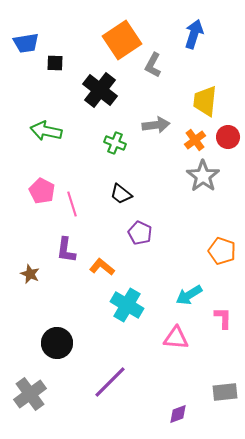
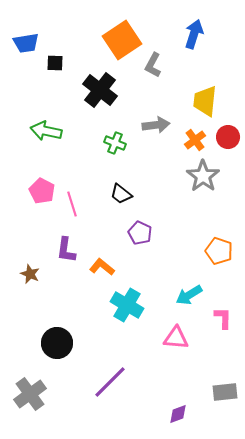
orange pentagon: moved 3 px left
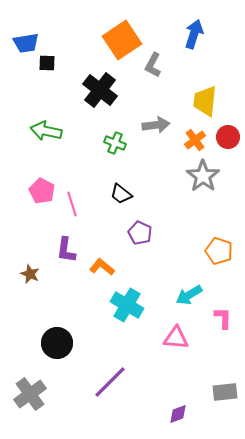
black square: moved 8 px left
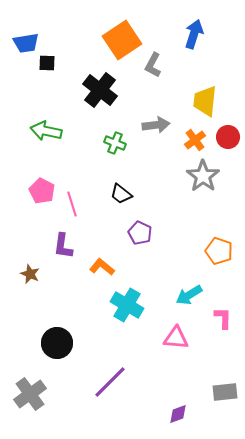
purple L-shape: moved 3 px left, 4 px up
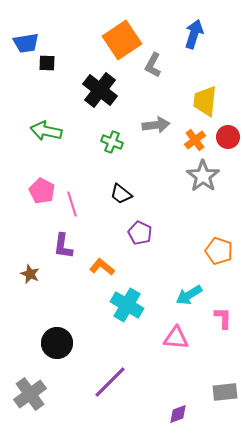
green cross: moved 3 px left, 1 px up
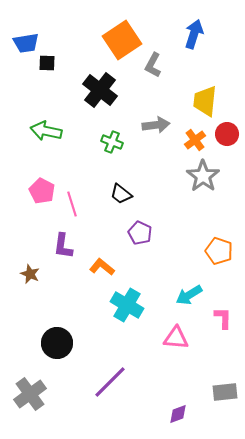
red circle: moved 1 px left, 3 px up
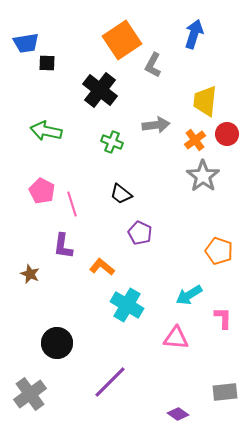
purple diamond: rotated 55 degrees clockwise
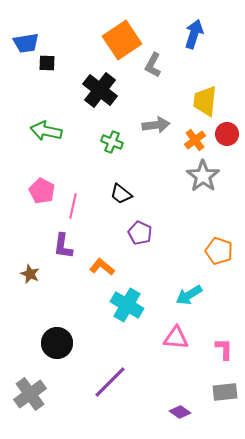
pink line: moved 1 px right, 2 px down; rotated 30 degrees clockwise
pink L-shape: moved 1 px right, 31 px down
purple diamond: moved 2 px right, 2 px up
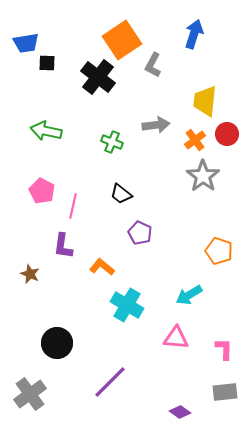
black cross: moved 2 px left, 13 px up
